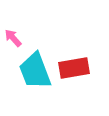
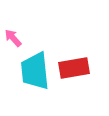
cyan trapezoid: rotated 15 degrees clockwise
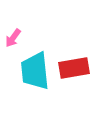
pink arrow: rotated 102 degrees counterclockwise
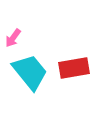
cyan trapezoid: moved 5 px left, 1 px down; rotated 147 degrees clockwise
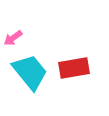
pink arrow: rotated 18 degrees clockwise
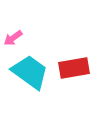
cyan trapezoid: rotated 15 degrees counterclockwise
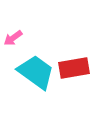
cyan trapezoid: moved 6 px right
